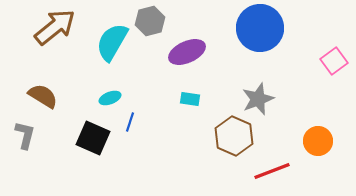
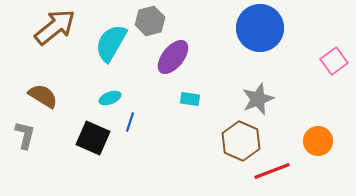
cyan semicircle: moved 1 px left, 1 px down
purple ellipse: moved 14 px left, 5 px down; rotated 27 degrees counterclockwise
brown hexagon: moved 7 px right, 5 px down
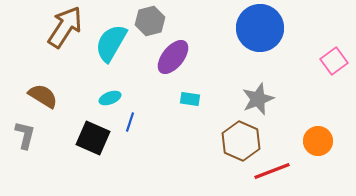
brown arrow: moved 10 px right; rotated 18 degrees counterclockwise
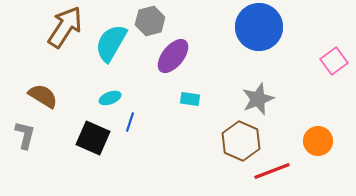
blue circle: moved 1 px left, 1 px up
purple ellipse: moved 1 px up
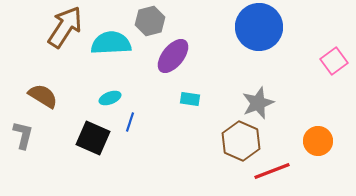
cyan semicircle: rotated 57 degrees clockwise
gray star: moved 4 px down
gray L-shape: moved 2 px left
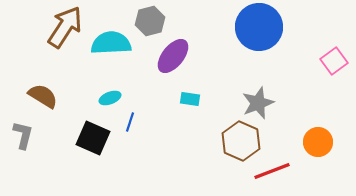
orange circle: moved 1 px down
